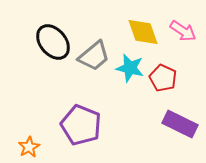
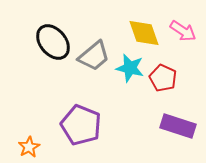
yellow diamond: moved 1 px right, 1 px down
purple rectangle: moved 2 px left, 2 px down; rotated 8 degrees counterclockwise
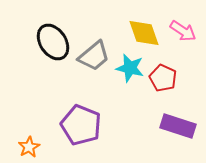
black ellipse: rotated 6 degrees clockwise
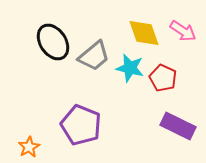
purple rectangle: rotated 8 degrees clockwise
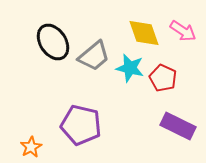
purple pentagon: rotated 9 degrees counterclockwise
orange star: moved 2 px right
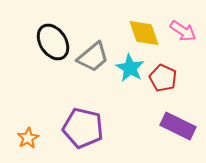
gray trapezoid: moved 1 px left, 1 px down
cyan star: rotated 16 degrees clockwise
purple pentagon: moved 2 px right, 3 px down
orange star: moved 3 px left, 9 px up
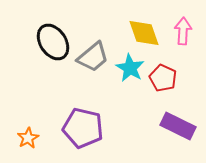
pink arrow: rotated 120 degrees counterclockwise
